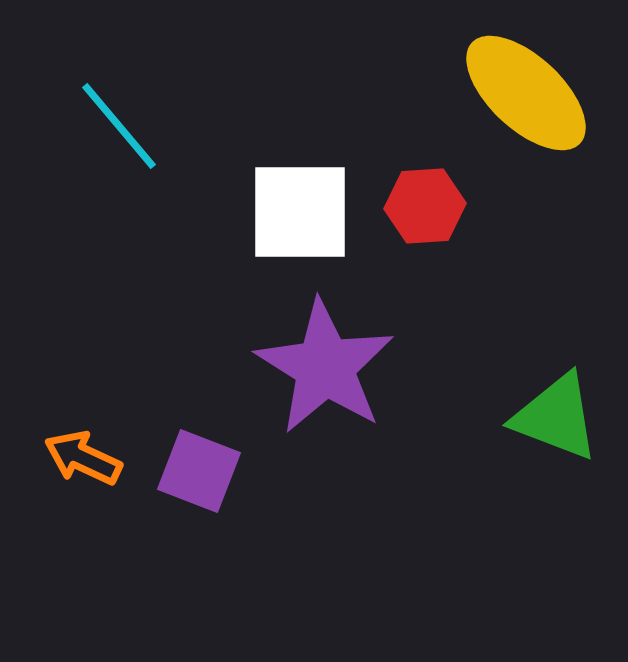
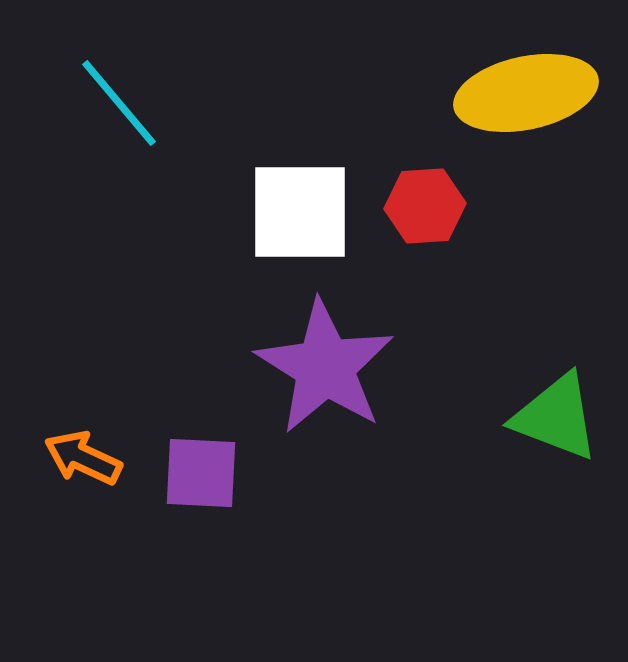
yellow ellipse: rotated 55 degrees counterclockwise
cyan line: moved 23 px up
purple square: moved 2 px right, 2 px down; rotated 18 degrees counterclockwise
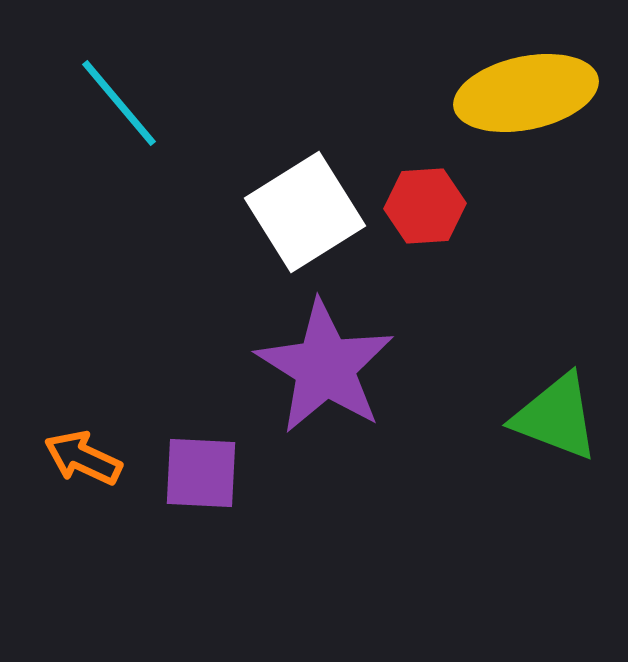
white square: moved 5 px right; rotated 32 degrees counterclockwise
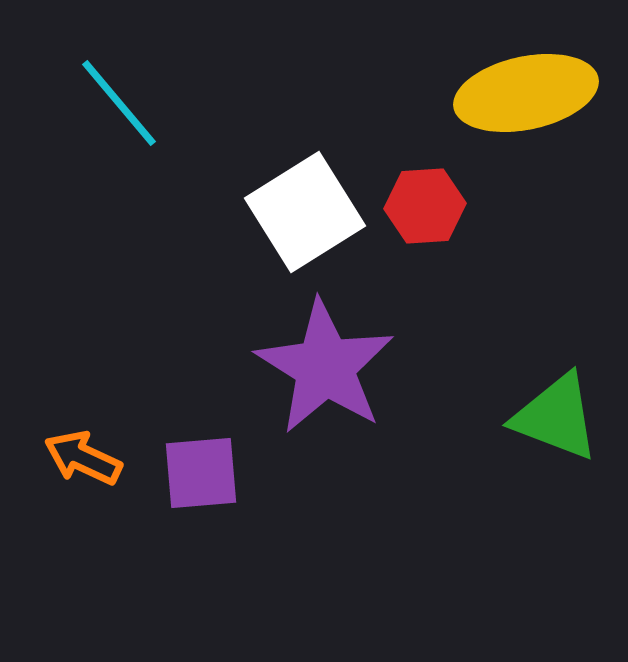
purple square: rotated 8 degrees counterclockwise
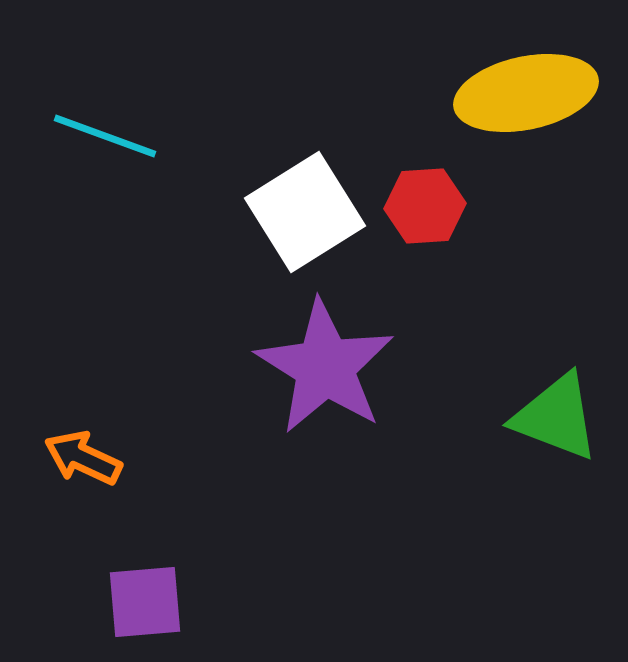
cyan line: moved 14 px left, 33 px down; rotated 30 degrees counterclockwise
purple square: moved 56 px left, 129 px down
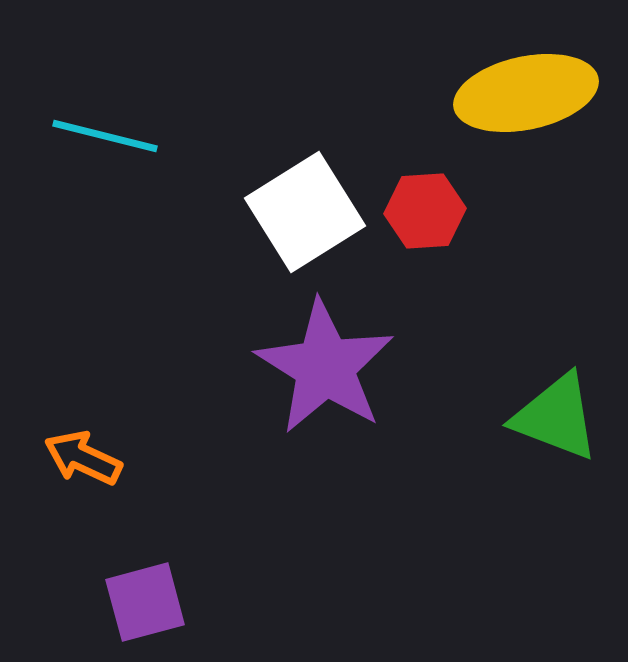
cyan line: rotated 6 degrees counterclockwise
red hexagon: moved 5 px down
purple square: rotated 10 degrees counterclockwise
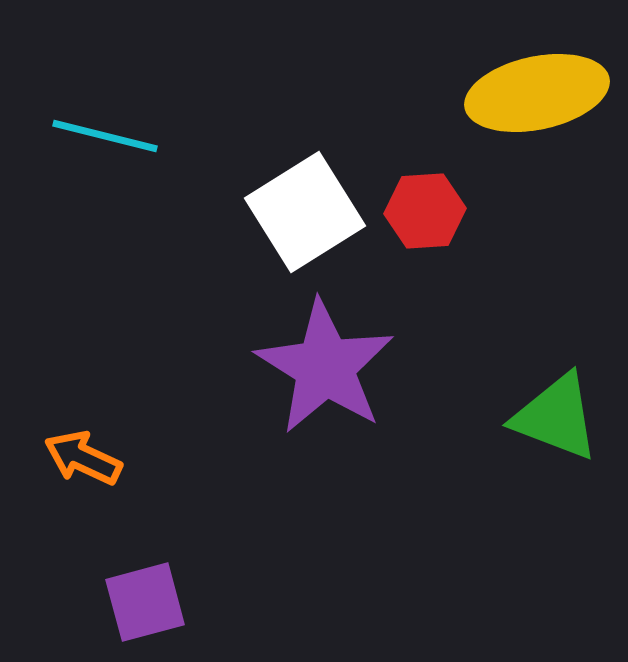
yellow ellipse: moved 11 px right
